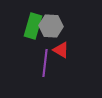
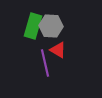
red triangle: moved 3 px left
purple line: rotated 20 degrees counterclockwise
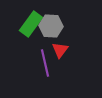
green rectangle: moved 2 px left, 2 px up; rotated 20 degrees clockwise
red triangle: moved 2 px right; rotated 36 degrees clockwise
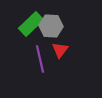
green rectangle: rotated 10 degrees clockwise
purple line: moved 5 px left, 4 px up
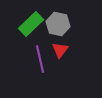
gray hexagon: moved 7 px right, 2 px up; rotated 10 degrees clockwise
